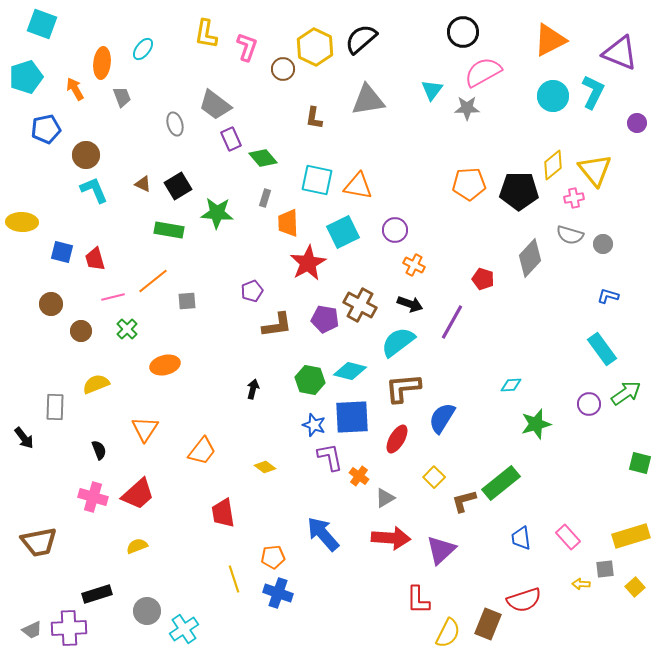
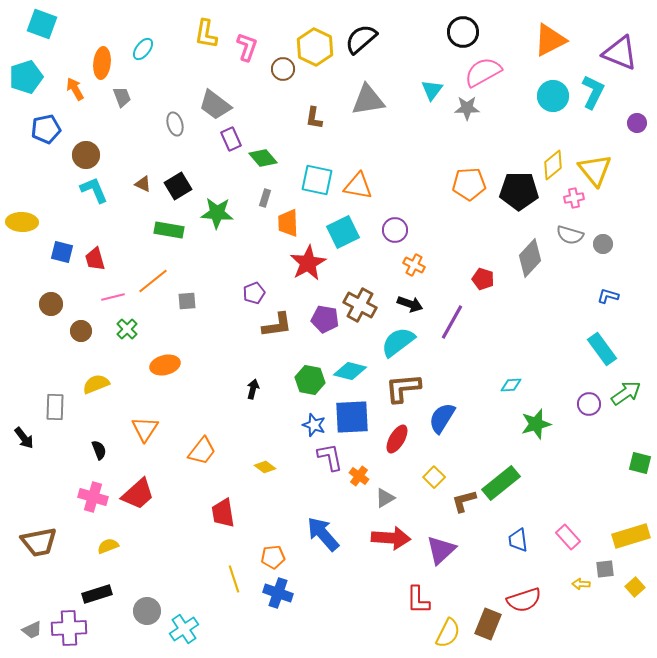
purple pentagon at (252, 291): moved 2 px right, 2 px down
blue trapezoid at (521, 538): moved 3 px left, 2 px down
yellow semicircle at (137, 546): moved 29 px left
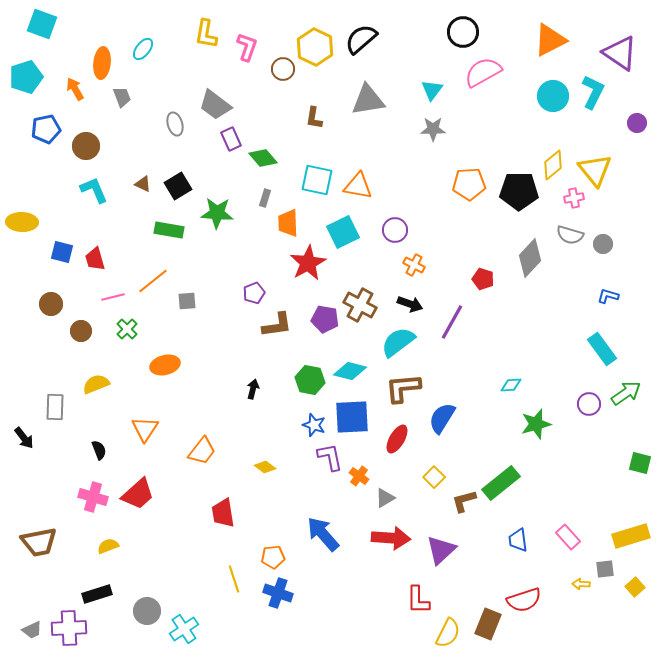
purple triangle at (620, 53): rotated 12 degrees clockwise
gray star at (467, 108): moved 34 px left, 21 px down
brown circle at (86, 155): moved 9 px up
